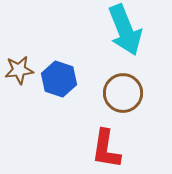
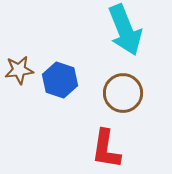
blue hexagon: moved 1 px right, 1 px down
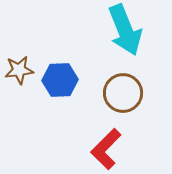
blue hexagon: rotated 20 degrees counterclockwise
red L-shape: rotated 36 degrees clockwise
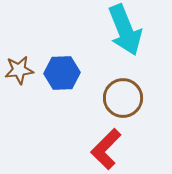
blue hexagon: moved 2 px right, 7 px up
brown circle: moved 5 px down
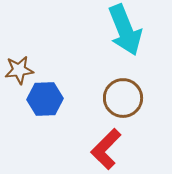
blue hexagon: moved 17 px left, 26 px down
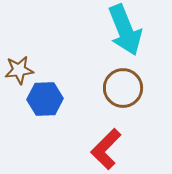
brown circle: moved 10 px up
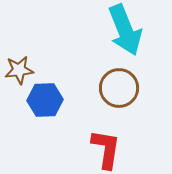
brown circle: moved 4 px left
blue hexagon: moved 1 px down
red L-shape: rotated 144 degrees clockwise
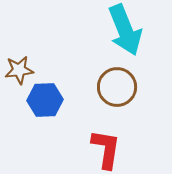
brown circle: moved 2 px left, 1 px up
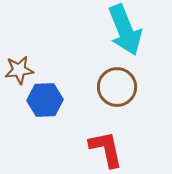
red L-shape: rotated 21 degrees counterclockwise
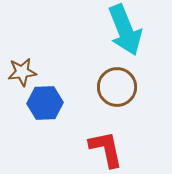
brown star: moved 3 px right, 2 px down
blue hexagon: moved 3 px down
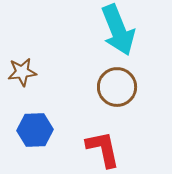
cyan arrow: moved 7 px left
blue hexagon: moved 10 px left, 27 px down
red L-shape: moved 3 px left
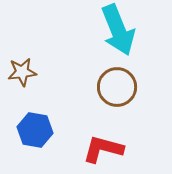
blue hexagon: rotated 12 degrees clockwise
red L-shape: rotated 63 degrees counterclockwise
